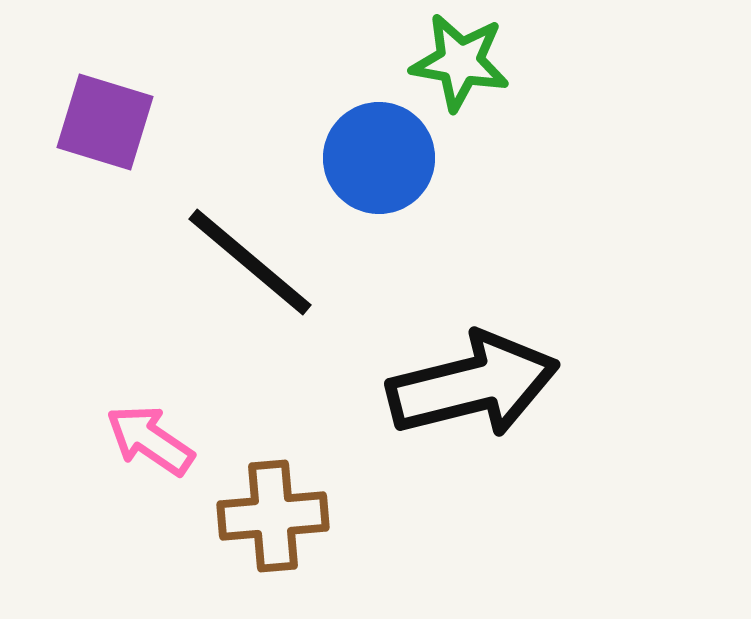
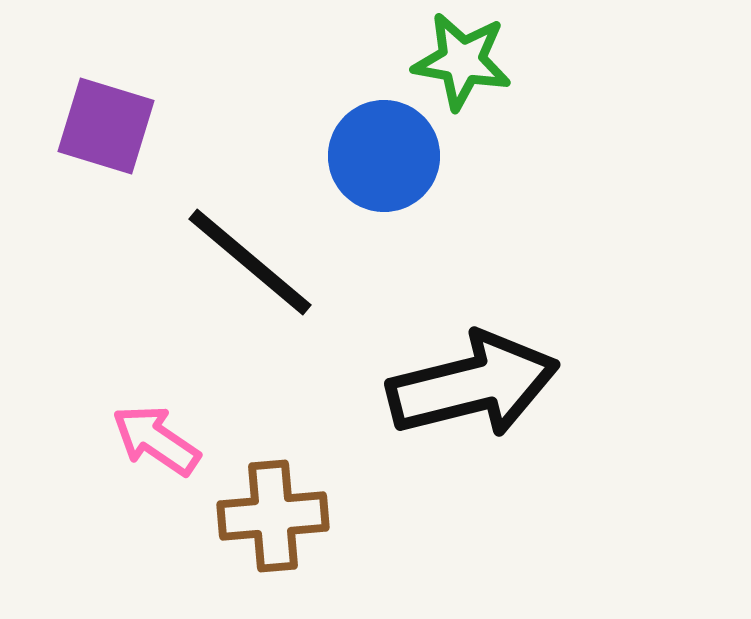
green star: moved 2 px right, 1 px up
purple square: moved 1 px right, 4 px down
blue circle: moved 5 px right, 2 px up
pink arrow: moved 6 px right
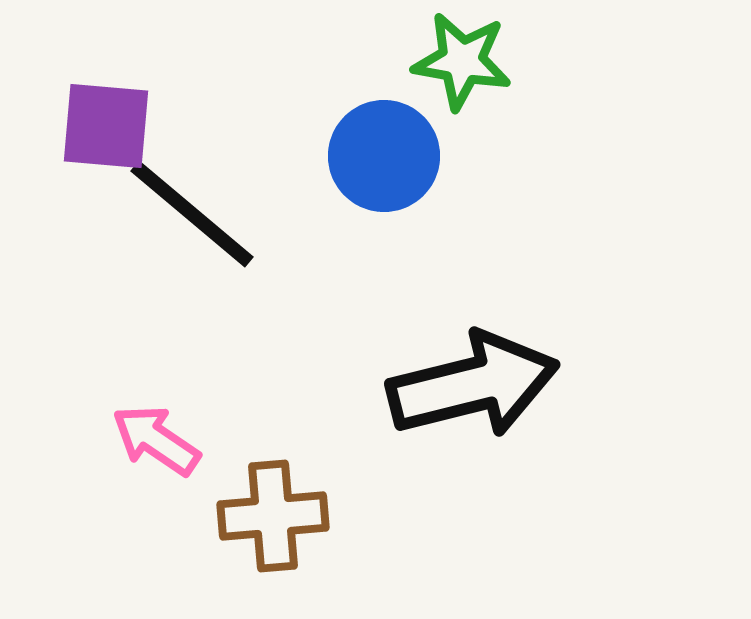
purple square: rotated 12 degrees counterclockwise
black line: moved 58 px left, 48 px up
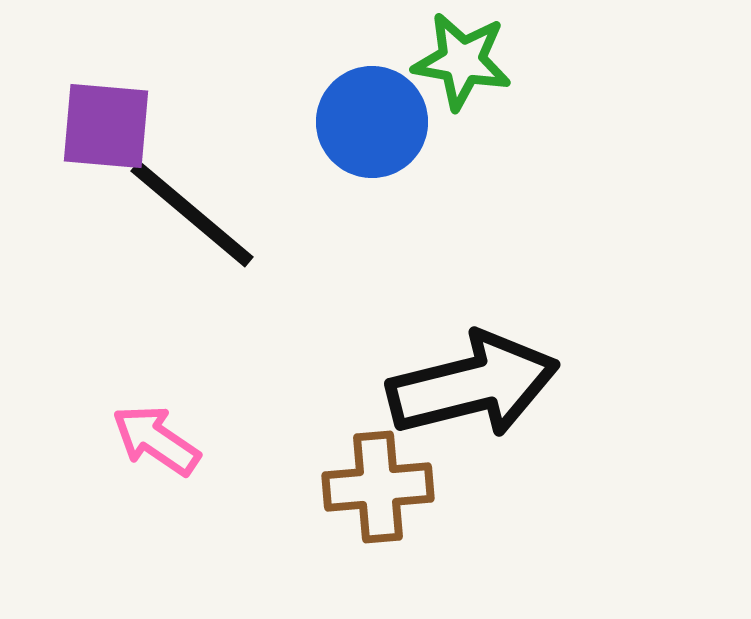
blue circle: moved 12 px left, 34 px up
brown cross: moved 105 px right, 29 px up
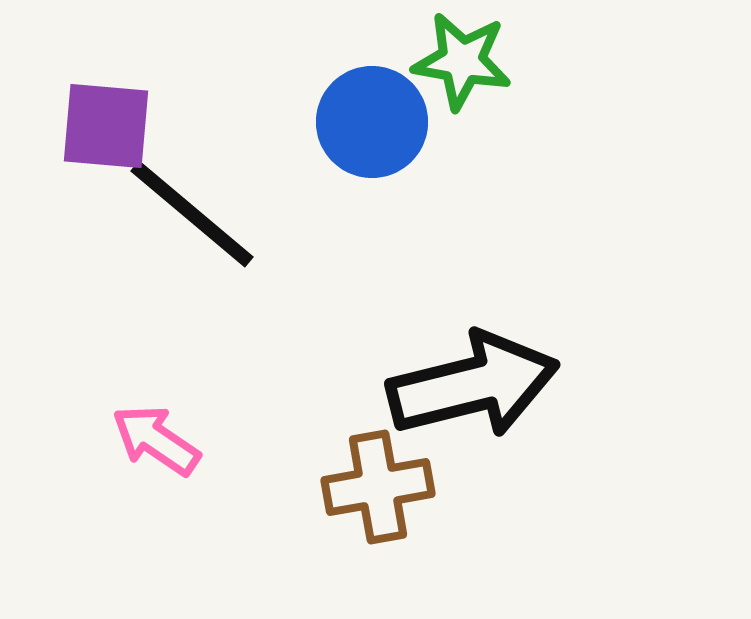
brown cross: rotated 5 degrees counterclockwise
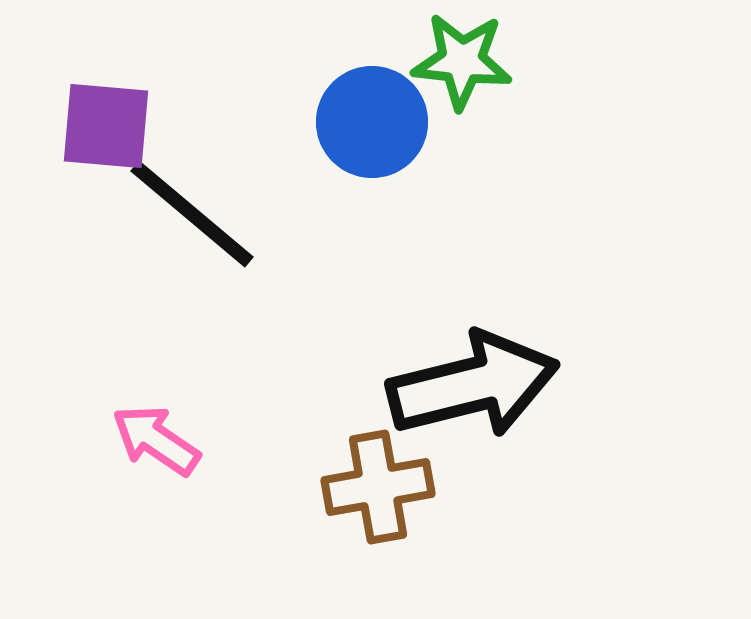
green star: rotated 4 degrees counterclockwise
